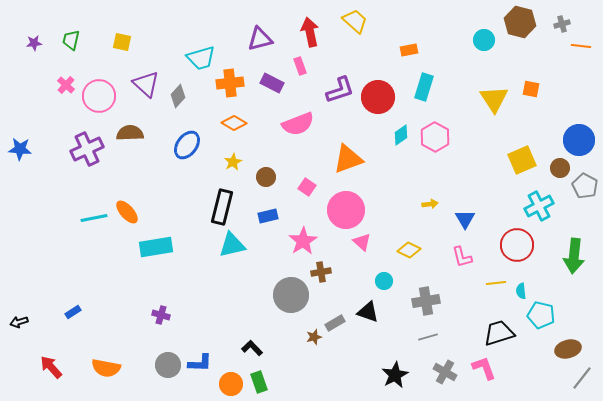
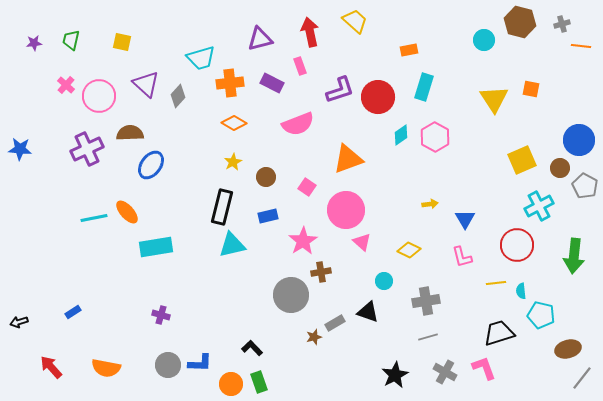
blue ellipse at (187, 145): moved 36 px left, 20 px down
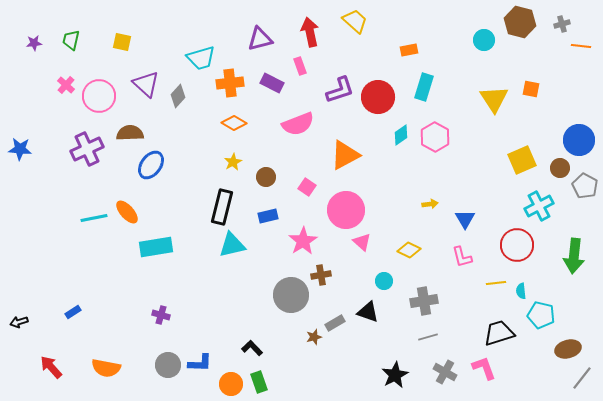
orange triangle at (348, 159): moved 3 px left, 4 px up; rotated 8 degrees counterclockwise
brown cross at (321, 272): moved 3 px down
gray cross at (426, 301): moved 2 px left
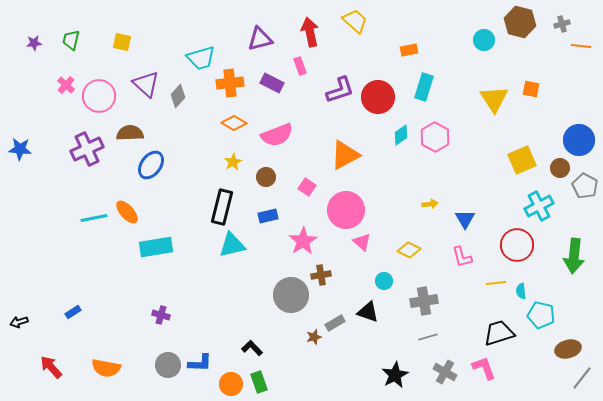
pink semicircle at (298, 124): moved 21 px left, 11 px down
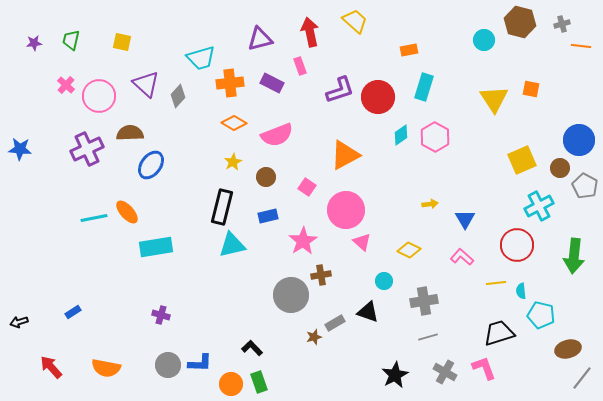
pink L-shape at (462, 257): rotated 145 degrees clockwise
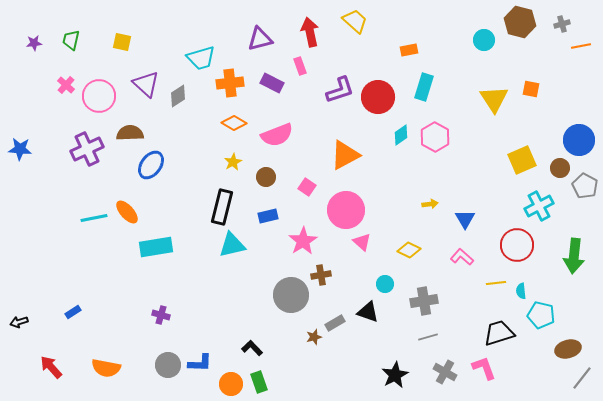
orange line at (581, 46): rotated 18 degrees counterclockwise
gray diamond at (178, 96): rotated 15 degrees clockwise
cyan circle at (384, 281): moved 1 px right, 3 px down
